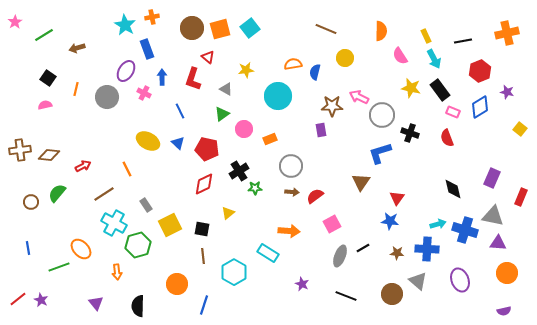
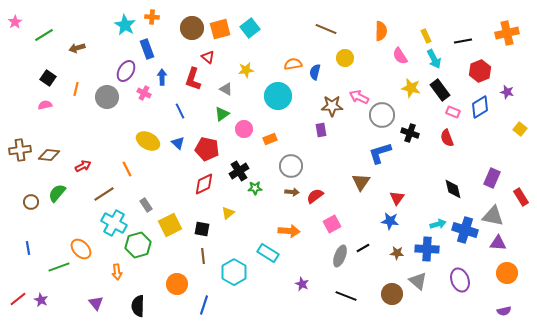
orange cross at (152, 17): rotated 16 degrees clockwise
red rectangle at (521, 197): rotated 54 degrees counterclockwise
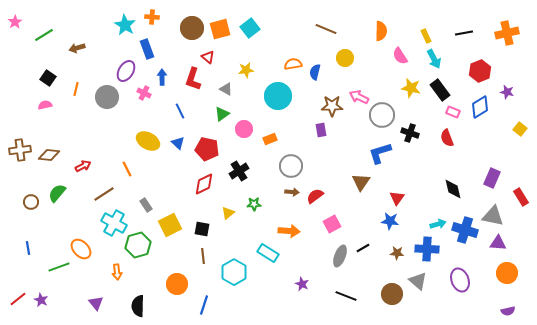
black line at (463, 41): moved 1 px right, 8 px up
green star at (255, 188): moved 1 px left, 16 px down
purple semicircle at (504, 311): moved 4 px right
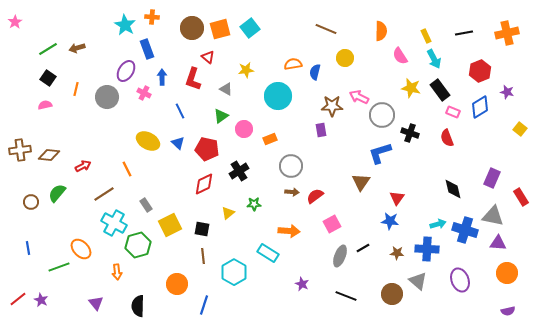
green line at (44, 35): moved 4 px right, 14 px down
green triangle at (222, 114): moved 1 px left, 2 px down
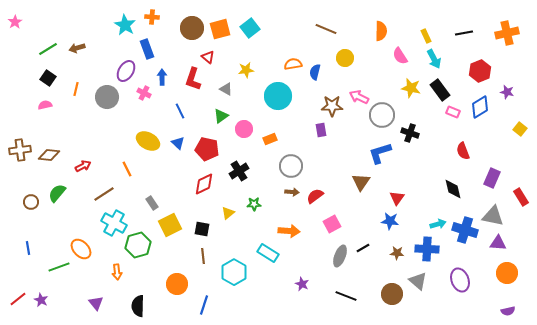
red semicircle at (447, 138): moved 16 px right, 13 px down
gray rectangle at (146, 205): moved 6 px right, 2 px up
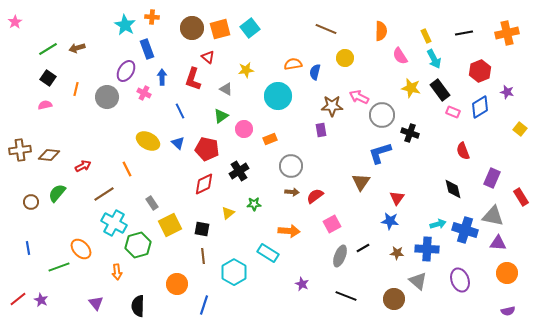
brown circle at (392, 294): moved 2 px right, 5 px down
